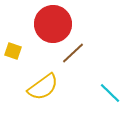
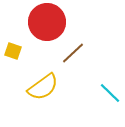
red circle: moved 6 px left, 2 px up
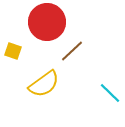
brown line: moved 1 px left, 2 px up
yellow semicircle: moved 1 px right, 3 px up
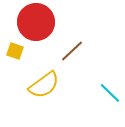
red circle: moved 11 px left
yellow square: moved 2 px right
yellow semicircle: moved 1 px down
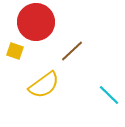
cyan line: moved 1 px left, 2 px down
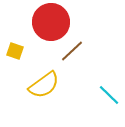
red circle: moved 15 px right
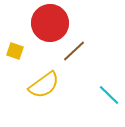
red circle: moved 1 px left, 1 px down
brown line: moved 2 px right
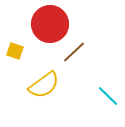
red circle: moved 1 px down
brown line: moved 1 px down
cyan line: moved 1 px left, 1 px down
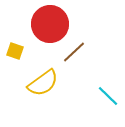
yellow semicircle: moved 1 px left, 2 px up
